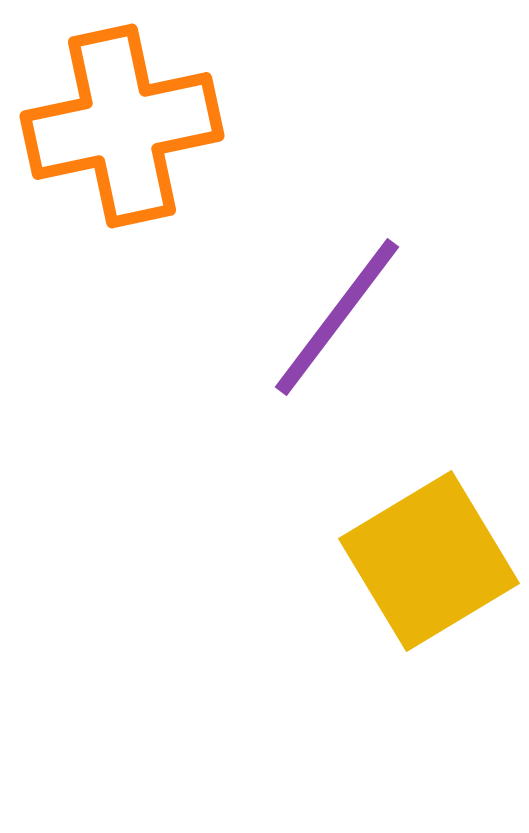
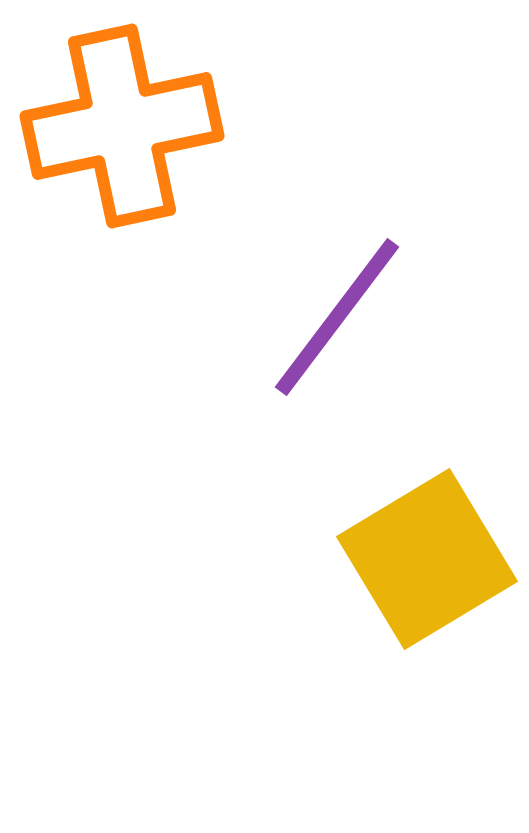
yellow square: moved 2 px left, 2 px up
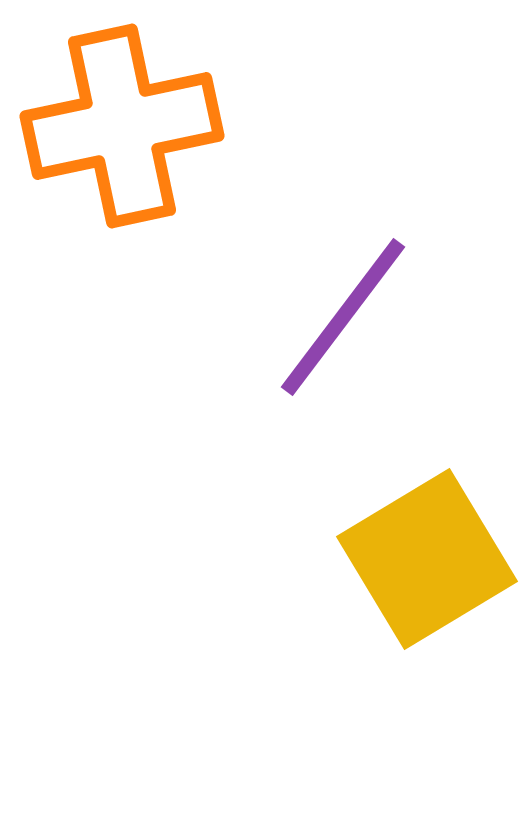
purple line: moved 6 px right
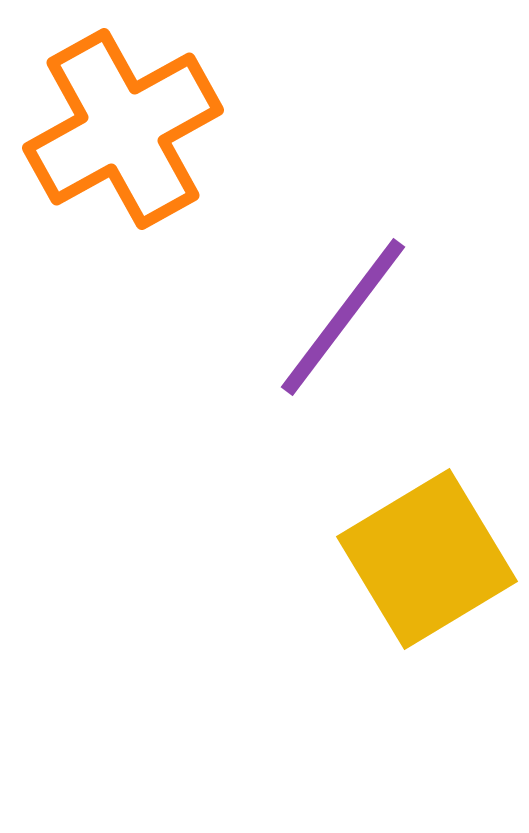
orange cross: moved 1 px right, 3 px down; rotated 17 degrees counterclockwise
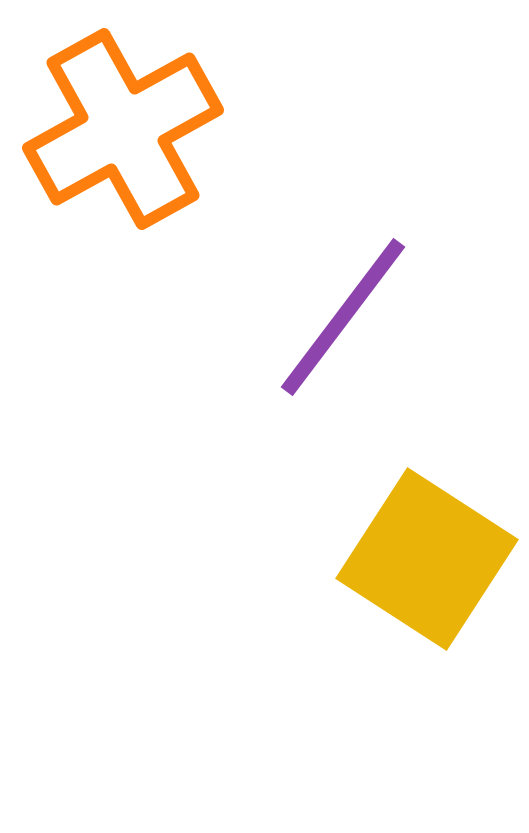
yellow square: rotated 26 degrees counterclockwise
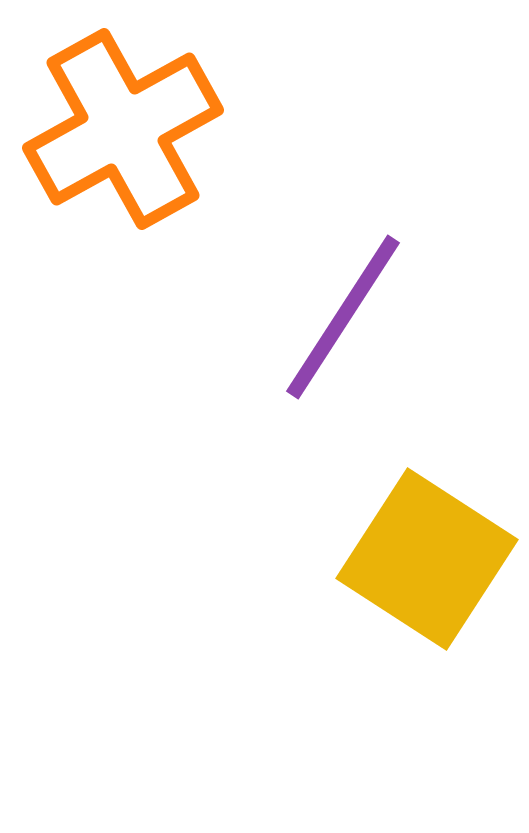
purple line: rotated 4 degrees counterclockwise
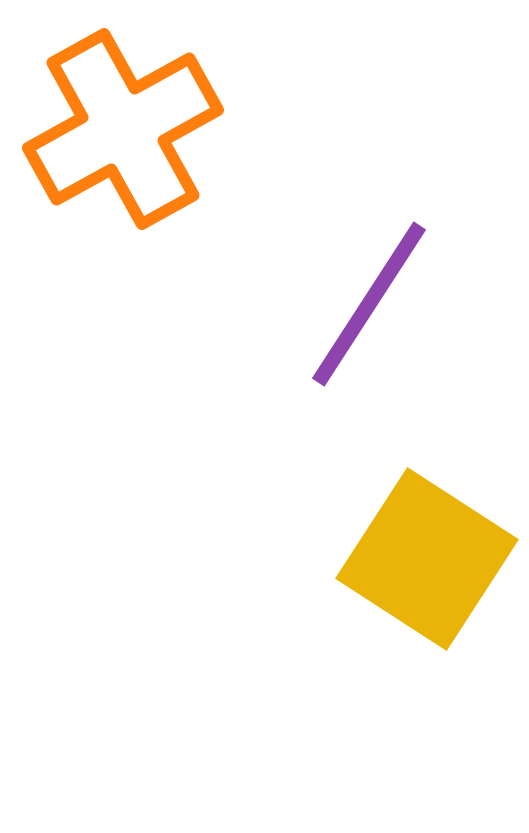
purple line: moved 26 px right, 13 px up
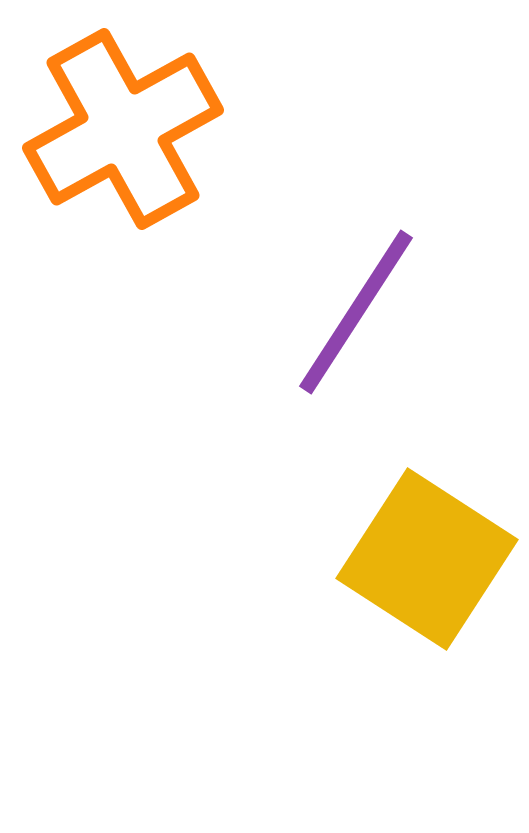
purple line: moved 13 px left, 8 px down
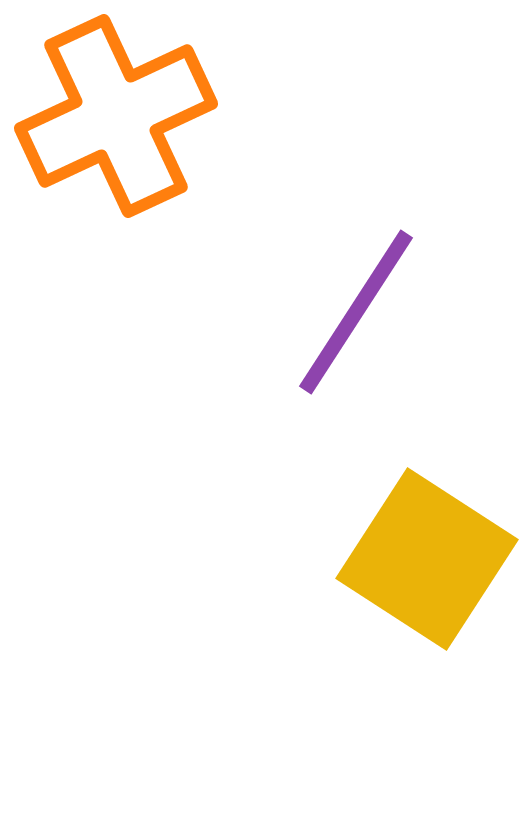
orange cross: moved 7 px left, 13 px up; rotated 4 degrees clockwise
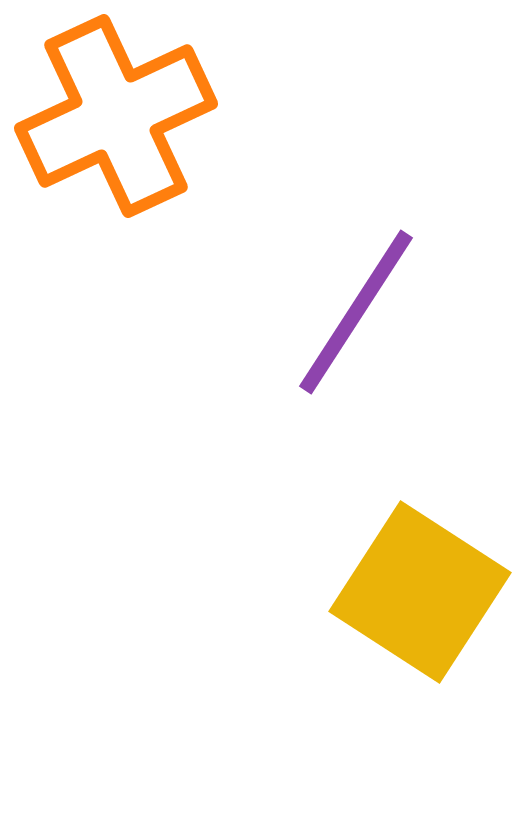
yellow square: moved 7 px left, 33 px down
